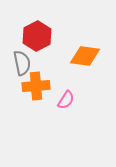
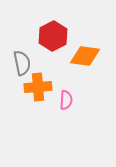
red hexagon: moved 16 px right
orange cross: moved 2 px right, 1 px down
pink semicircle: rotated 30 degrees counterclockwise
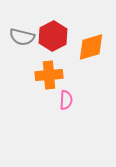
orange diamond: moved 6 px right, 9 px up; rotated 24 degrees counterclockwise
gray semicircle: moved 26 px up; rotated 115 degrees clockwise
orange cross: moved 11 px right, 12 px up
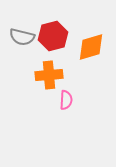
red hexagon: rotated 12 degrees clockwise
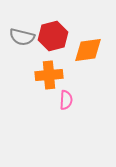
orange diamond: moved 3 px left, 3 px down; rotated 8 degrees clockwise
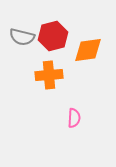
pink semicircle: moved 8 px right, 18 px down
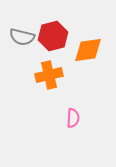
orange cross: rotated 8 degrees counterclockwise
pink semicircle: moved 1 px left
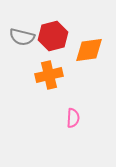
orange diamond: moved 1 px right
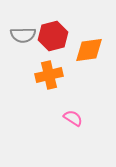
gray semicircle: moved 1 px right, 2 px up; rotated 15 degrees counterclockwise
pink semicircle: rotated 60 degrees counterclockwise
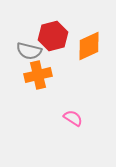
gray semicircle: moved 6 px right, 16 px down; rotated 15 degrees clockwise
orange diamond: moved 4 px up; rotated 16 degrees counterclockwise
orange cross: moved 11 px left
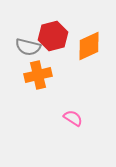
gray semicircle: moved 1 px left, 4 px up
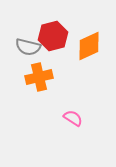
orange cross: moved 1 px right, 2 px down
